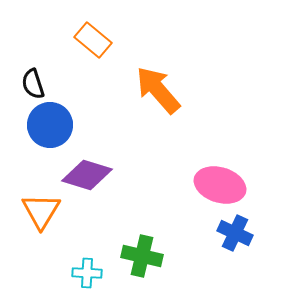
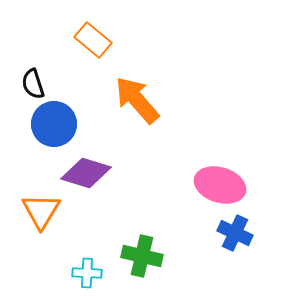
orange arrow: moved 21 px left, 10 px down
blue circle: moved 4 px right, 1 px up
purple diamond: moved 1 px left, 2 px up
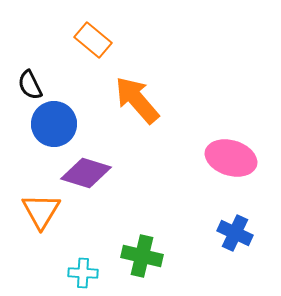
black semicircle: moved 3 px left, 1 px down; rotated 8 degrees counterclockwise
pink ellipse: moved 11 px right, 27 px up
cyan cross: moved 4 px left
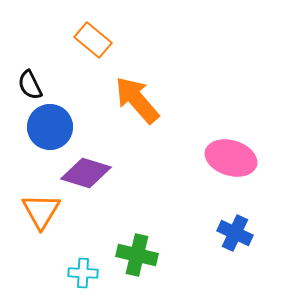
blue circle: moved 4 px left, 3 px down
green cross: moved 5 px left, 1 px up
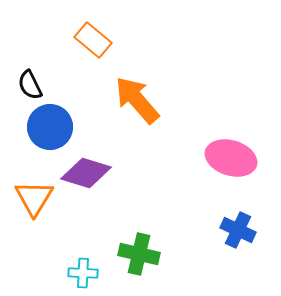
orange triangle: moved 7 px left, 13 px up
blue cross: moved 3 px right, 3 px up
green cross: moved 2 px right, 1 px up
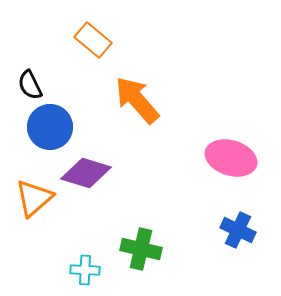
orange triangle: rotated 18 degrees clockwise
green cross: moved 2 px right, 5 px up
cyan cross: moved 2 px right, 3 px up
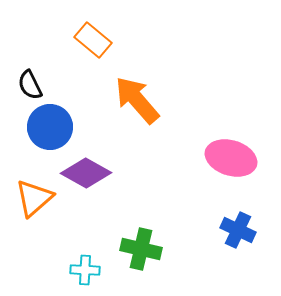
purple diamond: rotated 12 degrees clockwise
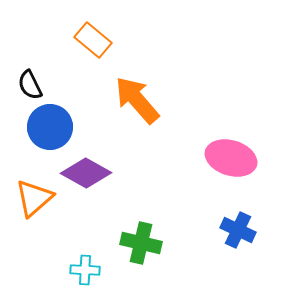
green cross: moved 6 px up
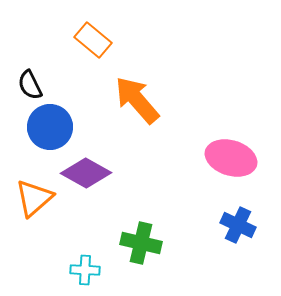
blue cross: moved 5 px up
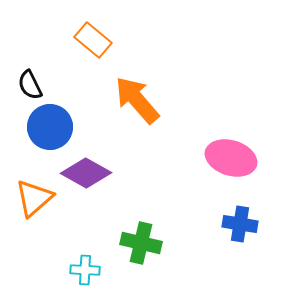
blue cross: moved 2 px right, 1 px up; rotated 16 degrees counterclockwise
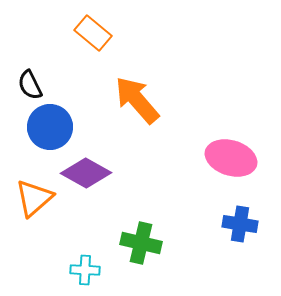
orange rectangle: moved 7 px up
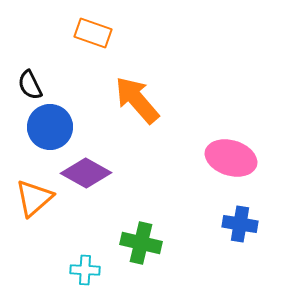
orange rectangle: rotated 21 degrees counterclockwise
